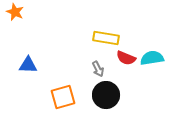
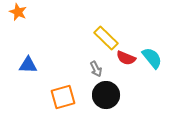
orange star: moved 3 px right
yellow rectangle: rotated 35 degrees clockwise
cyan semicircle: rotated 60 degrees clockwise
gray arrow: moved 2 px left
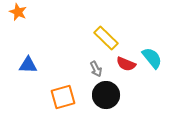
red semicircle: moved 6 px down
